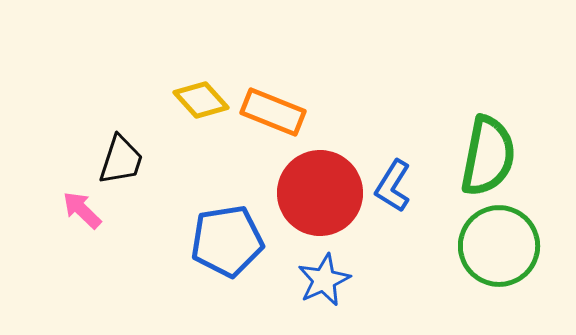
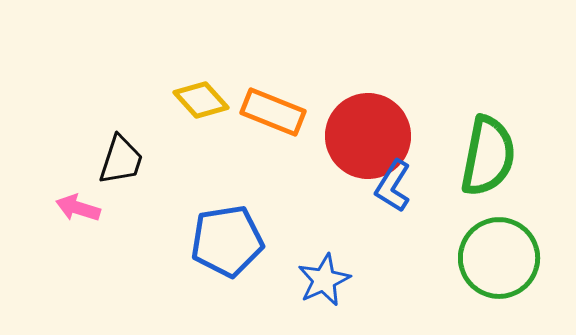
red circle: moved 48 px right, 57 px up
pink arrow: moved 4 px left, 2 px up; rotated 27 degrees counterclockwise
green circle: moved 12 px down
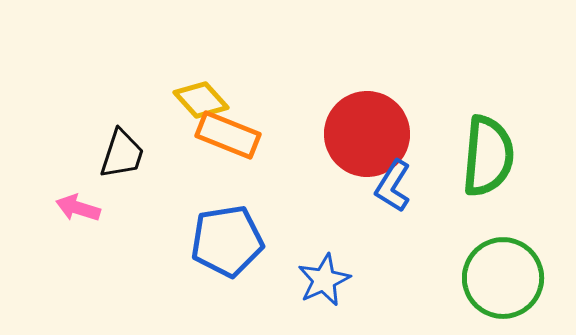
orange rectangle: moved 45 px left, 23 px down
red circle: moved 1 px left, 2 px up
green semicircle: rotated 6 degrees counterclockwise
black trapezoid: moved 1 px right, 6 px up
green circle: moved 4 px right, 20 px down
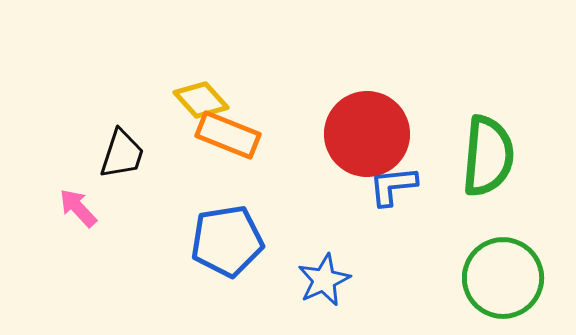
blue L-shape: rotated 52 degrees clockwise
pink arrow: rotated 30 degrees clockwise
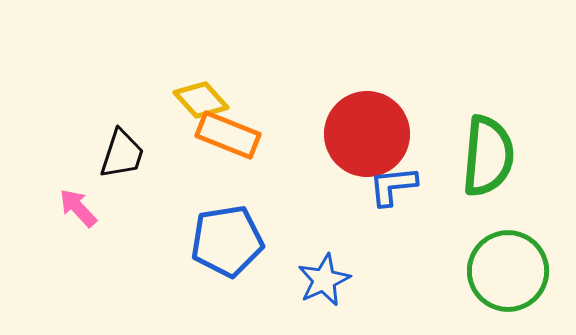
green circle: moved 5 px right, 7 px up
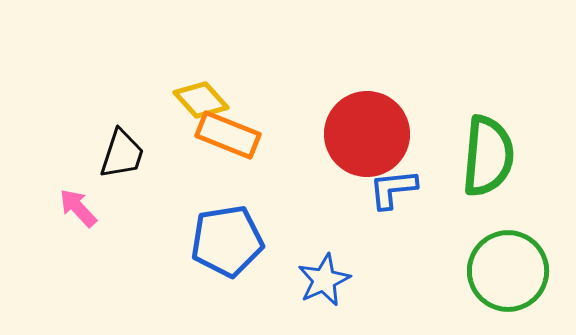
blue L-shape: moved 3 px down
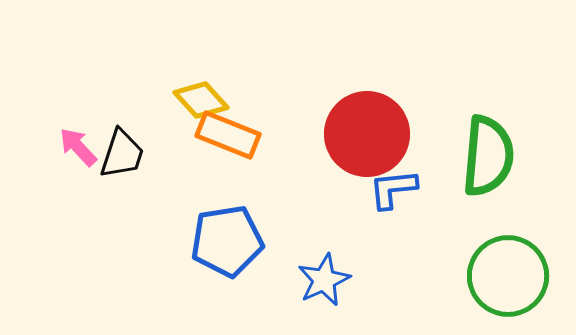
pink arrow: moved 61 px up
green circle: moved 5 px down
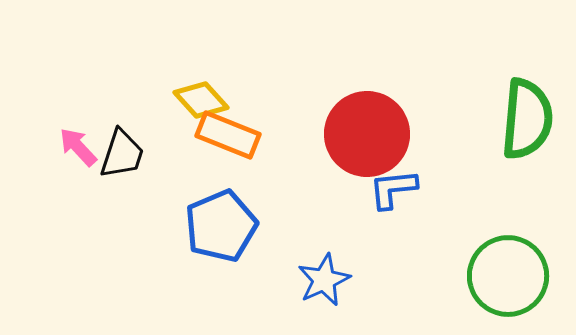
green semicircle: moved 39 px right, 37 px up
blue pentagon: moved 6 px left, 15 px up; rotated 14 degrees counterclockwise
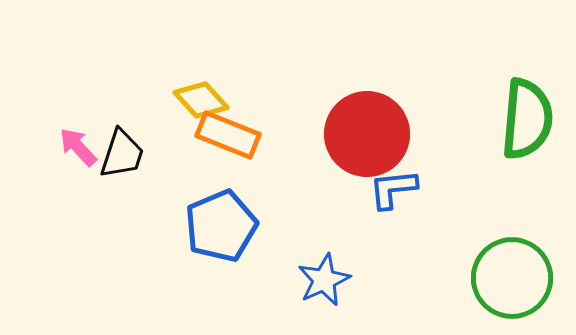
green circle: moved 4 px right, 2 px down
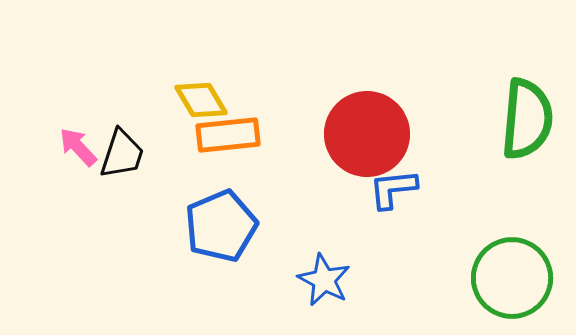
yellow diamond: rotated 12 degrees clockwise
orange rectangle: rotated 28 degrees counterclockwise
blue star: rotated 20 degrees counterclockwise
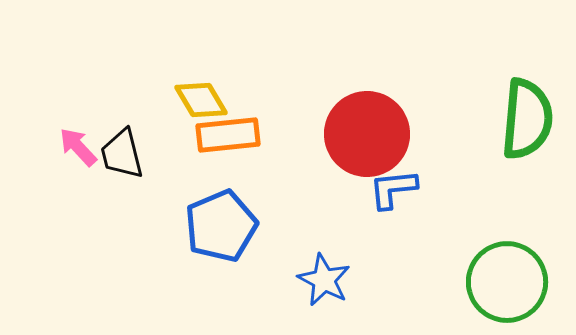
black trapezoid: rotated 148 degrees clockwise
green circle: moved 5 px left, 4 px down
